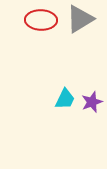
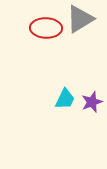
red ellipse: moved 5 px right, 8 px down
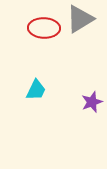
red ellipse: moved 2 px left
cyan trapezoid: moved 29 px left, 9 px up
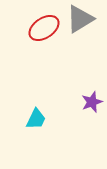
red ellipse: rotated 36 degrees counterclockwise
cyan trapezoid: moved 29 px down
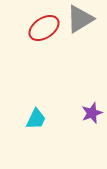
purple star: moved 11 px down
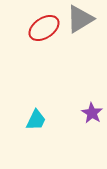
purple star: rotated 20 degrees counterclockwise
cyan trapezoid: moved 1 px down
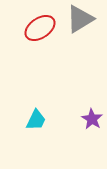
red ellipse: moved 4 px left
purple star: moved 6 px down
